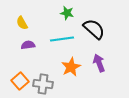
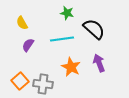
purple semicircle: rotated 48 degrees counterclockwise
orange star: rotated 18 degrees counterclockwise
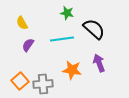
orange star: moved 1 px right, 3 px down; rotated 18 degrees counterclockwise
gray cross: rotated 12 degrees counterclockwise
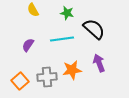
yellow semicircle: moved 11 px right, 13 px up
orange star: rotated 18 degrees counterclockwise
gray cross: moved 4 px right, 7 px up
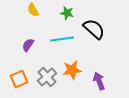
purple arrow: moved 18 px down
gray cross: rotated 36 degrees counterclockwise
orange square: moved 1 px left, 2 px up; rotated 18 degrees clockwise
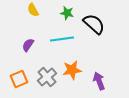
black semicircle: moved 5 px up
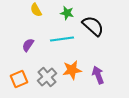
yellow semicircle: moved 3 px right
black semicircle: moved 1 px left, 2 px down
purple arrow: moved 1 px left, 6 px up
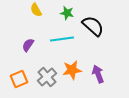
purple arrow: moved 1 px up
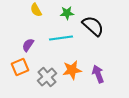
green star: rotated 16 degrees counterclockwise
cyan line: moved 1 px left, 1 px up
orange square: moved 1 px right, 12 px up
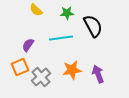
yellow semicircle: rotated 16 degrees counterclockwise
black semicircle: rotated 20 degrees clockwise
gray cross: moved 6 px left
